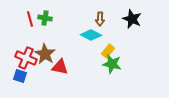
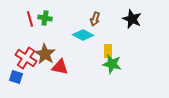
brown arrow: moved 5 px left; rotated 16 degrees clockwise
cyan diamond: moved 8 px left
yellow rectangle: rotated 40 degrees counterclockwise
red cross: rotated 10 degrees clockwise
blue square: moved 4 px left, 1 px down
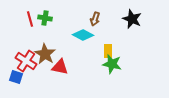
red cross: moved 3 px down
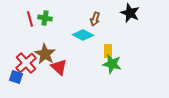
black star: moved 2 px left, 6 px up
red cross: moved 2 px down; rotated 15 degrees clockwise
red triangle: moved 1 px left; rotated 30 degrees clockwise
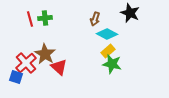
green cross: rotated 16 degrees counterclockwise
cyan diamond: moved 24 px right, 1 px up
yellow rectangle: rotated 48 degrees clockwise
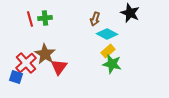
red triangle: rotated 24 degrees clockwise
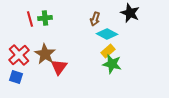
red cross: moved 7 px left, 8 px up
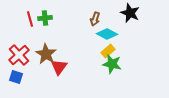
brown star: moved 1 px right
